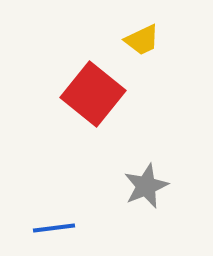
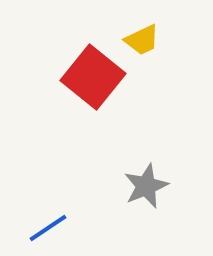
red square: moved 17 px up
blue line: moved 6 px left; rotated 27 degrees counterclockwise
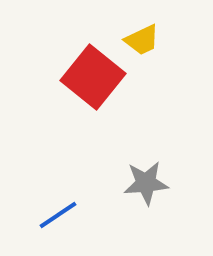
gray star: moved 3 px up; rotated 18 degrees clockwise
blue line: moved 10 px right, 13 px up
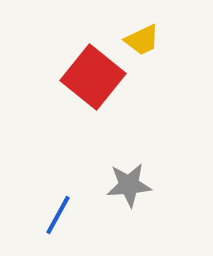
gray star: moved 17 px left, 2 px down
blue line: rotated 27 degrees counterclockwise
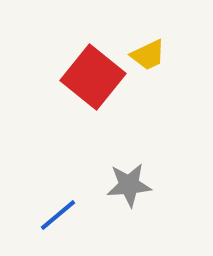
yellow trapezoid: moved 6 px right, 15 px down
blue line: rotated 21 degrees clockwise
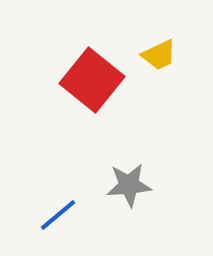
yellow trapezoid: moved 11 px right
red square: moved 1 px left, 3 px down
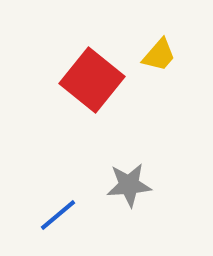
yellow trapezoid: rotated 24 degrees counterclockwise
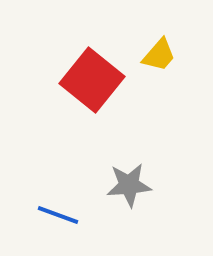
blue line: rotated 60 degrees clockwise
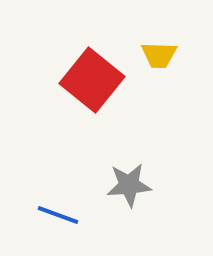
yellow trapezoid: rotated 51 degrees clockwise
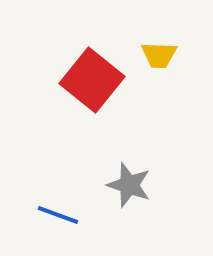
gray star: rotated 24 degrees clockwise
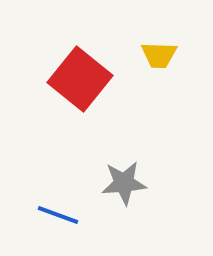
red square: moved 12 px left, 1 px up
gray star: moved 5 px left, 2 px up; rotated 24 degrees counterclockwise
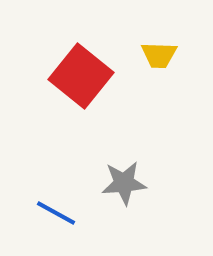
red square: moved 1 px right, 3 px up
blue line: moved 2 px left, 2 px up; rotated 9 degrees clockwise
